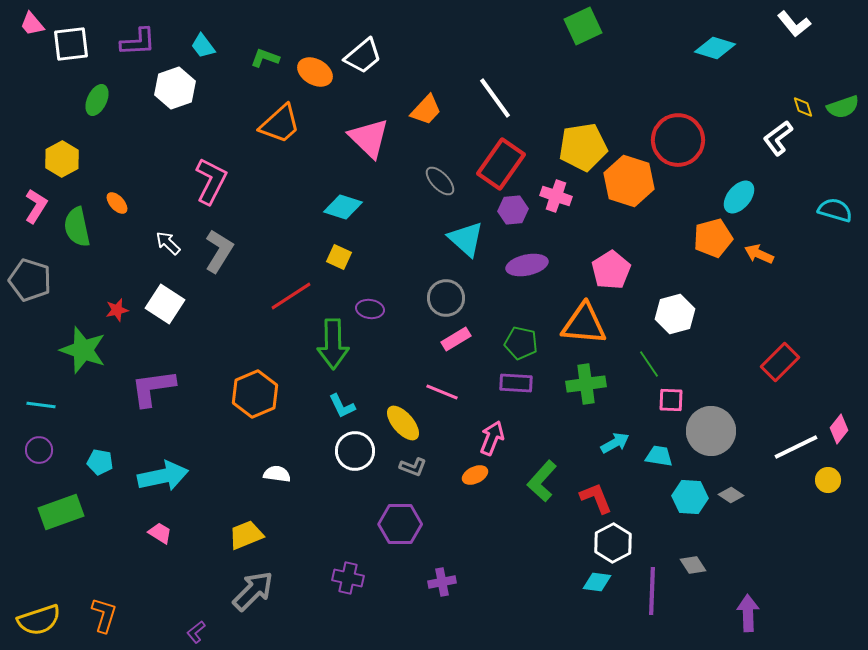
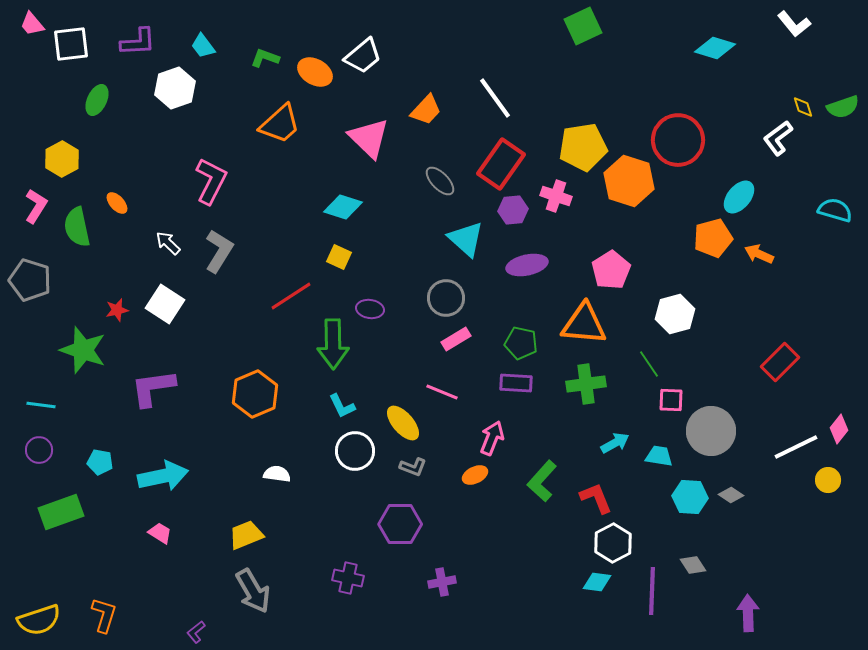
gray arrow at (253, 591): rotated 105 degrees clockwise
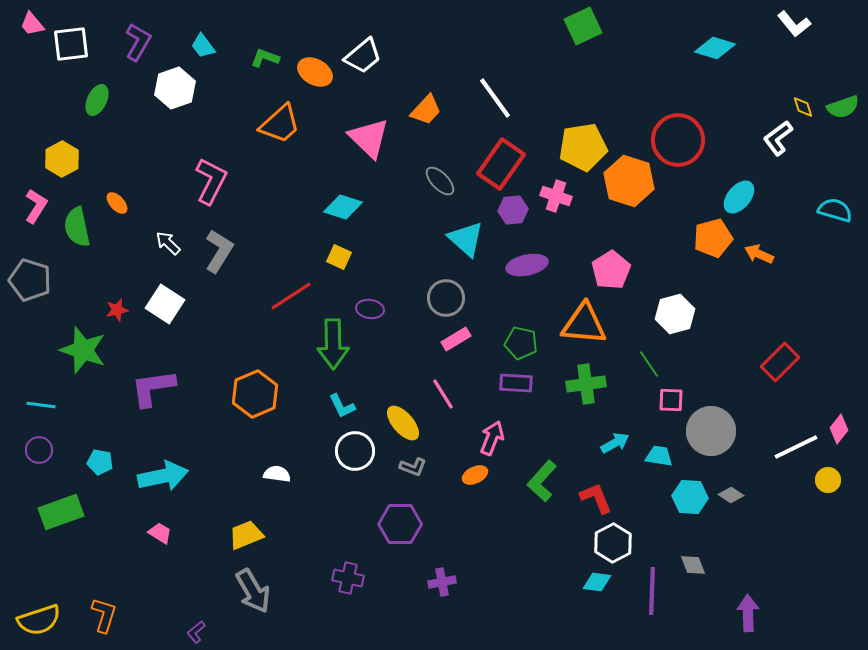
purple L-shape at (138, 42): rotated 57 degrees counterclockwise
pink line at (442, 392): moved 1 px right, 2 px down; rotated 36 degrees clockwise
gray diamond at (693, 565): rotated 12 degrees clockwise
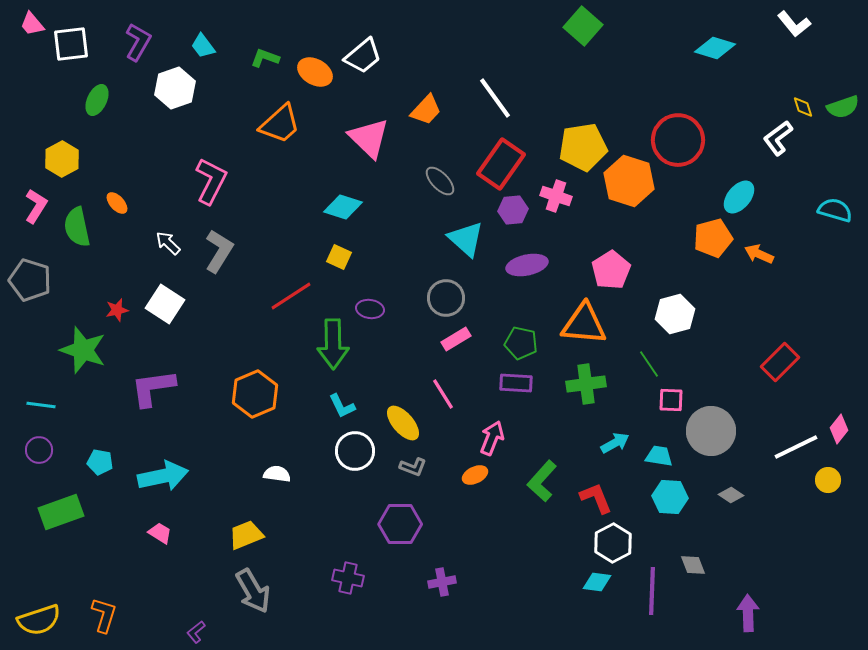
green square at (583, 26): rotated 24 degrees counterclockwise
cyan hexagon at (690, 497): moved 20 px left
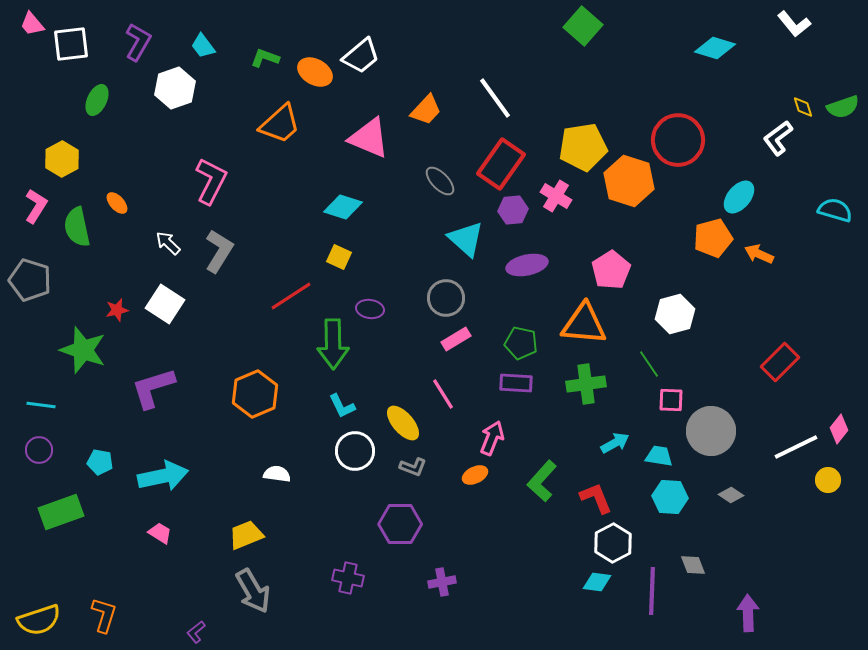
white trapezoid at (363, 56): moved 2 px left
pink triangle at (369, 138): rotated 21 degrees counterclockwise
pink cross at (556, 196): rotated 12 degrees clockwise
purple L-shape at (153, 388): rotated 9 degrees counterclockwise
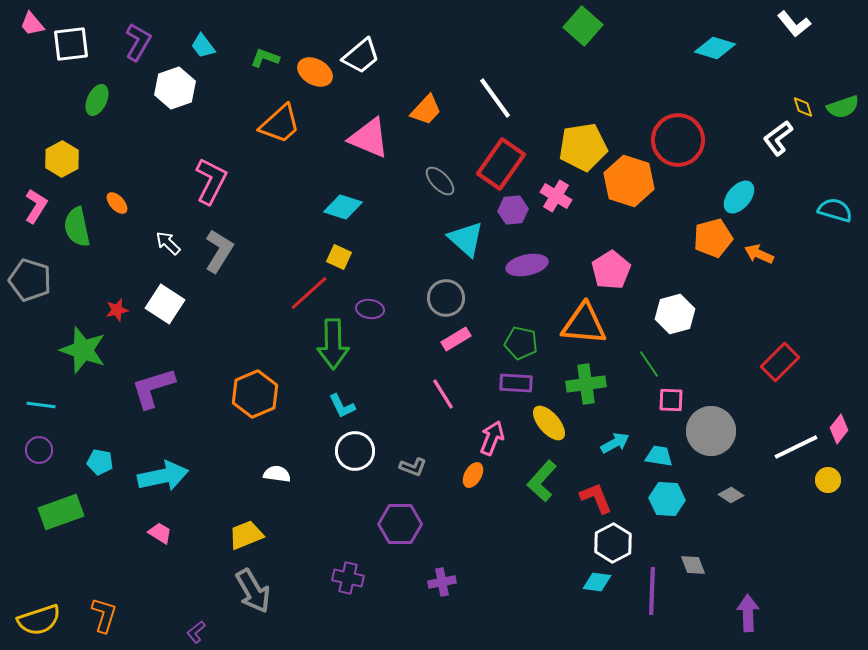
red line at (291, 296): moved 18 px right, 3 px up; rotated 9 degrees counterclockwise
yellow ellipse at (403, 423): moved 146 px right
orange ellipse at (475, 475): moved 2 px left; rotated 35 degrees counterclockwise
cyan hexagon at (670, 497): moved 3 px left, 2 px down
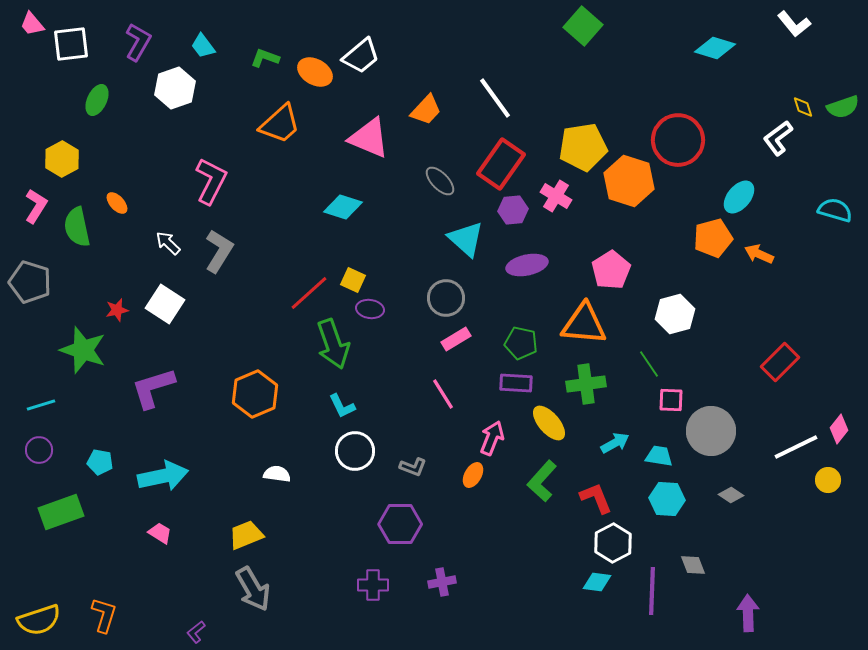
yellow square at (339, 257): moved 14 px right, 23 px down
gray pentagon at (30, 280): moved 2 px down
green arrow at (333, 344): rotated 18 degrees counterclockwise
cyan line at (41, 405): rotated 24 degrees counterclockwise
purple cross at (348, 578): moved 25 px right, 7 px down; rotated 12 degrees counterclockwise
gray arrow at (253, 591): moved 2 px up
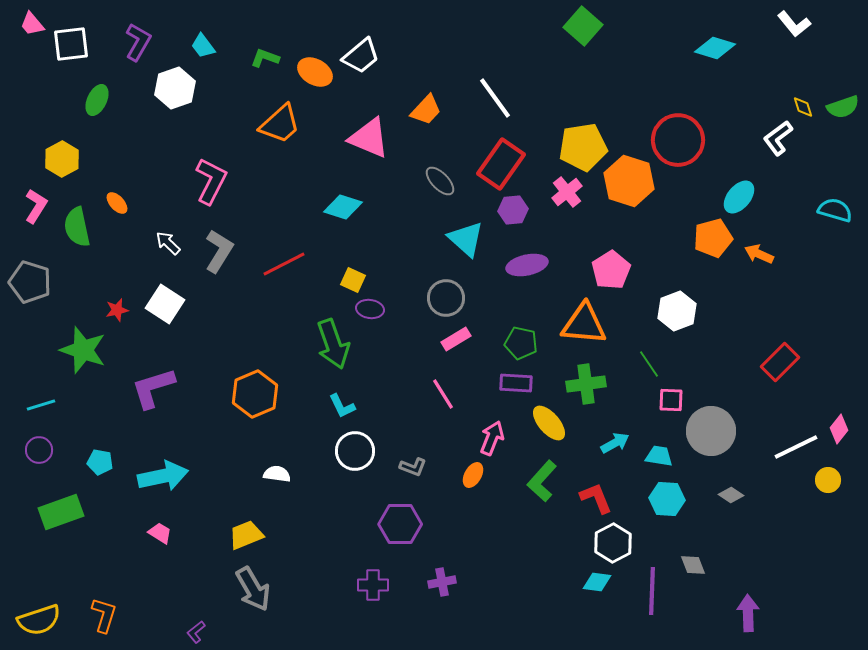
pink cross at (556, 196): moved 11 px right, 4 px up; rotated 20 degrees clockwise
red line at (309, 293): moved 25 px left, 29 px up; rotated 15 degrees clockwise
white hexagon at (675, 314): moved 2 px right, 3 px up; rotated 6 degrees counterclockwise
